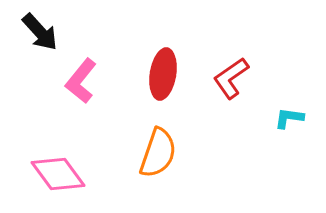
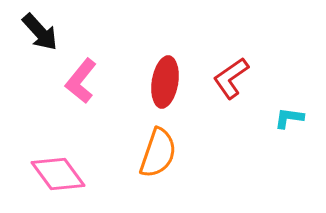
red ellipse: moved 2 px right, 8 px down
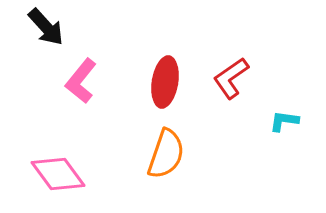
black arrow: moved 6 px right, 5 px up
cyan L-shape: moved 5 px left, 3 px down
orange semicircle: moved 8 px right, 1 px down
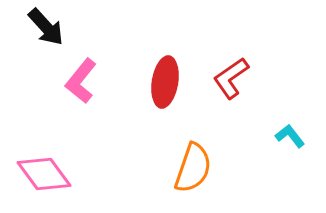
cyan L-shape: moved 6 px right, 15 px down; rotated 44 degrees clockwise
orange semicircle: moved 27 px right, 14 px down
pink diamond: moved 14 px left
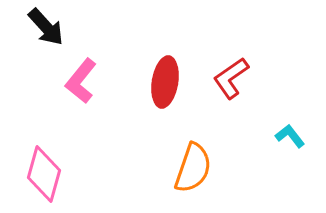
pink diamond: rotated 52 degrees clockwise
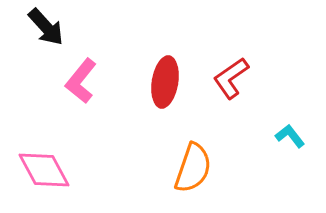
pink diamond: moved 4 px up; rotated 44 degrees counterclockwise
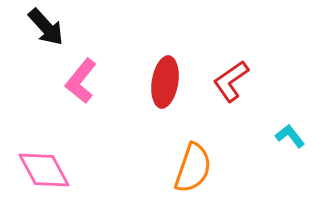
red L-shape: moved 3 px down
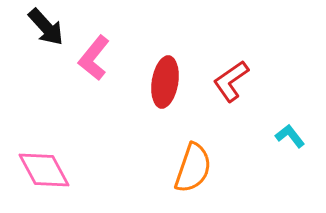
pink L-shape: moved 13 px right, 23 px up
